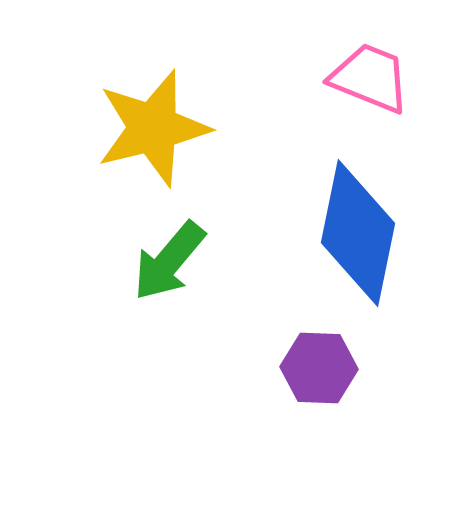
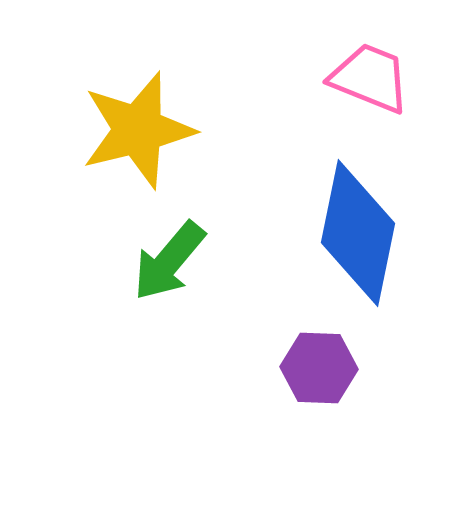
yellow star: moved 15 px left, 2 px down
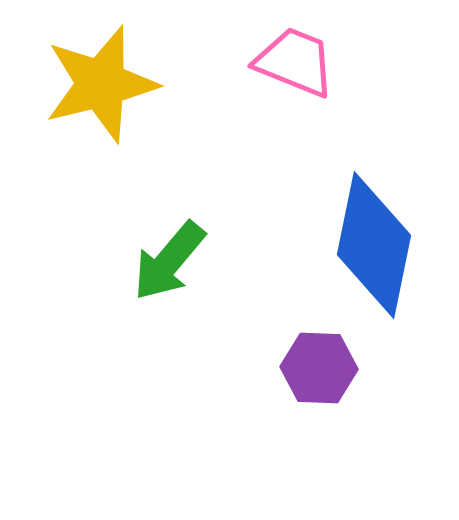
pink trapezoid: moved 75 px left, 16 px up
yellow star: moved 37 px left, 46 px up
blue diamond: moved 16 px right, 12 px down
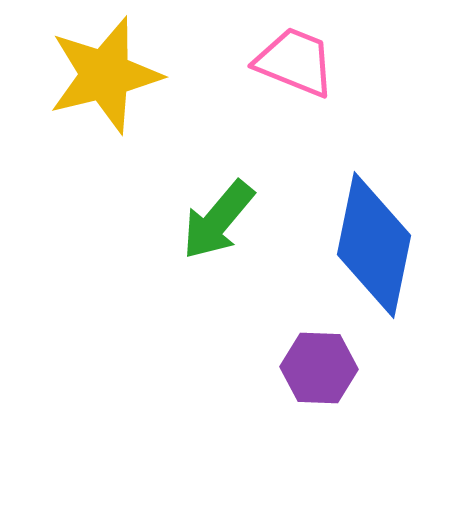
yellow star: moved 4 px right, 9 px up
green arrow: moved 49 px right, 41 px up
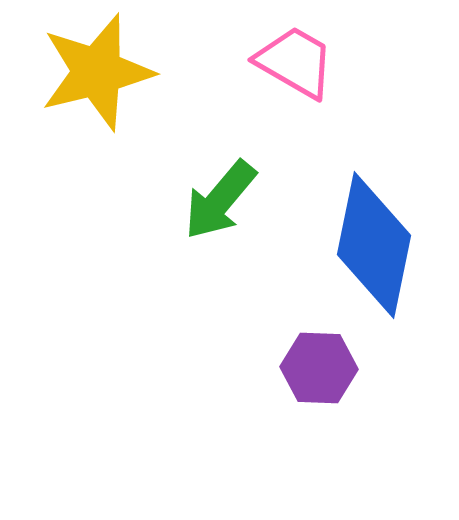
pink trapezoid: rotated 8 degrees clockwise
yellow star: moved 8 px left, 3 px up
green arrow: moved 2 px right, 20 px up
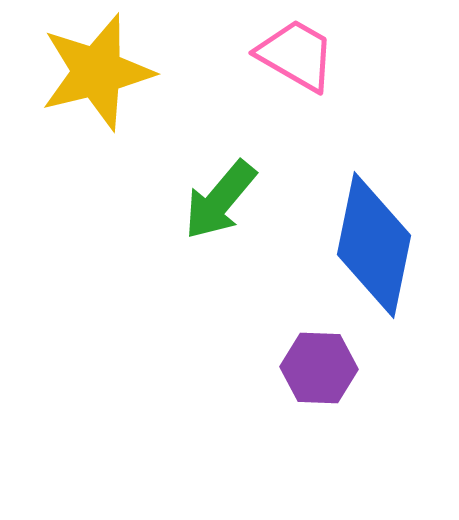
pink trapezoid: moved 1 px right, 7 px up
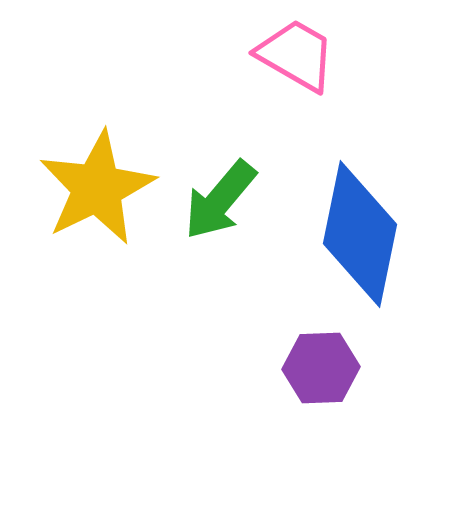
yellow star: moved 116 px down; rotated 12 degrees counterclockwise
blue diamond: moved 14 px left, 11 px up
purple hexagon: moved 2 px right; rotated 4 degrees counterclockwise
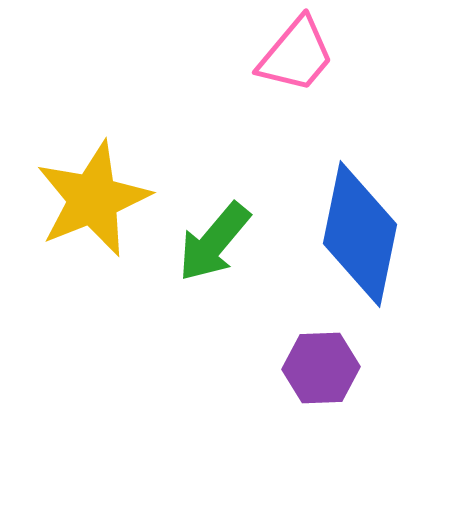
pink trapezoid: rotated 100 degrees clockwise
yellow star: moved 4 px left, 11 px down; rotated 4 degrees clockwise
green arrow: moved 6 px left, 42 px down
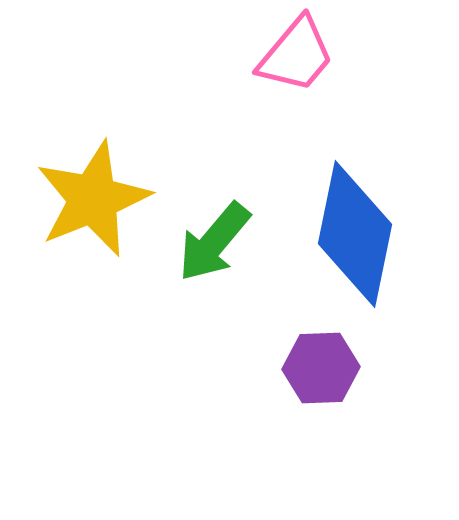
blue diamond: moved 5 px left
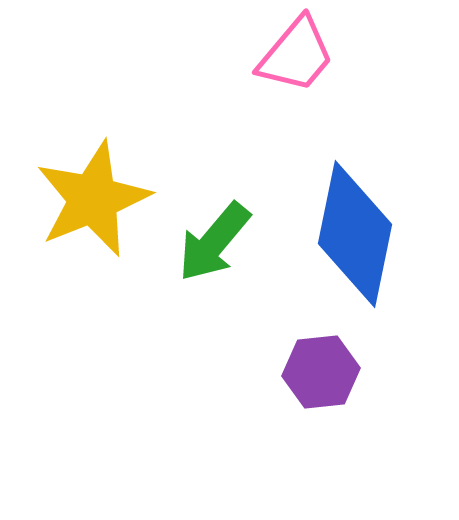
purple hexagon: moved 4 px down; rotated 4 degrees counterclockwise
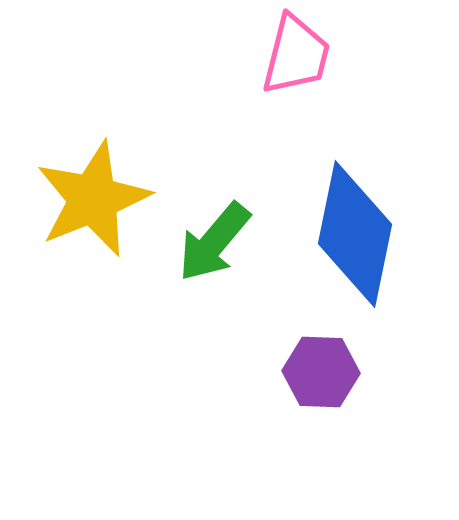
pink trapezoid: rotated 26 degrees counterclockwise
purple hexagon: rotated 8 degrees clockwise
